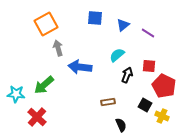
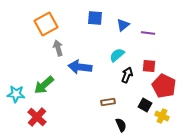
purple line: rotated 24 degrees counterclockwise
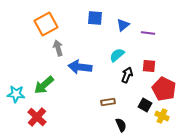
red pentagon: moved 3 px down
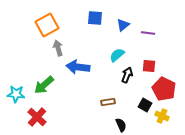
orange square: moved 1 px right, 1 px down
blue arrow: moved 2 px left
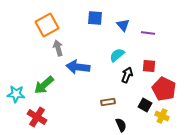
blue triangle: rotated 32 degrees counterclockwise
red cross: rotated 12 degrees counterclockwise
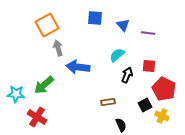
black square: rotated 32 degrees clockwise
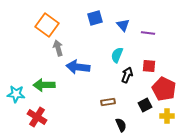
blue square: rotated 21 degrees counterclockwise
orange square: rotated 25 degrees counterclockwise
cyan semicircle: rotated 28 degrees counterclockwise
green arrow: rotated 40 degrees clockwise
yellow cross: moved 5 px right; rotated 24 degrees counterclockwise
